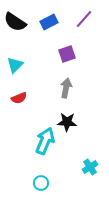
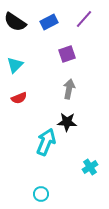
gray arrow: moved 3 px right, 1 px down
cyan arrow: moved 1 px right, 1 px down
cyan circle: moved 11 px down
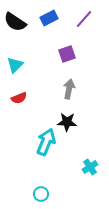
blue rectangle: moved 4 px up
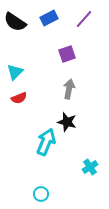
cyan triangle: moved 7 px down
black star: rotated 12 degrees clockwise
